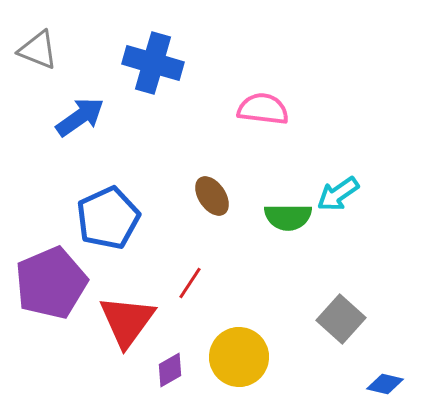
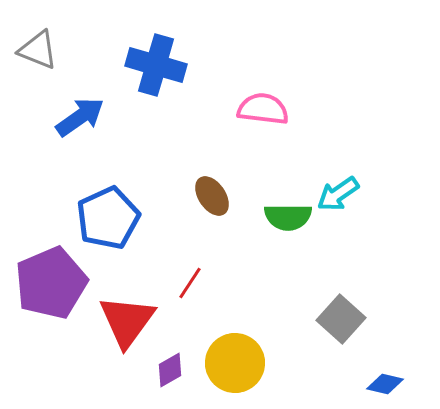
blue cross: moved 3 px right, 2 px down
yellow circle: moved 4 px left, 6 px down
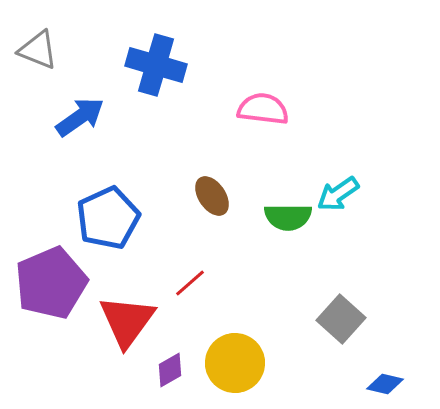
red line: rotated 16 degrees clockwise
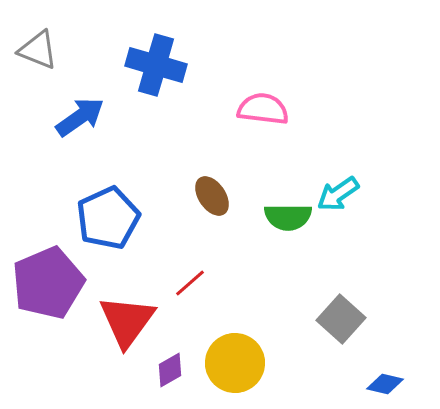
purple pentagon: moved 3 px left
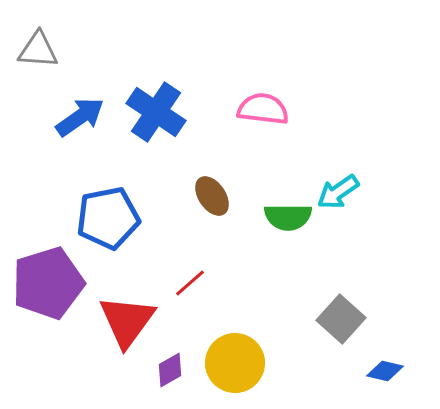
gray triangle: rotated 18 degrees counterclockwise
blue cross: moved 47 px down; rotated 18 degrees clockwise
cyan arrow: moved 2 px up
blue pentagon: rotated 14 degrees clockwise
purple pentagon: rotated 6 degrees clockwise
blue diamond: moved 13 px up
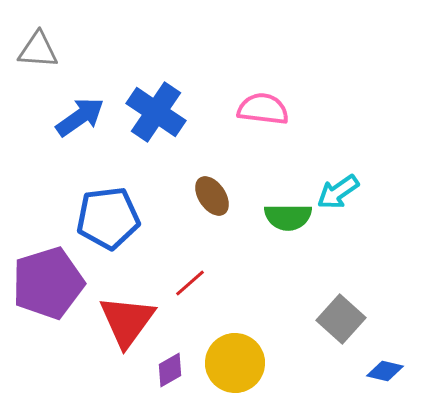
blue pentagon: rotated 4 degrees clockwise
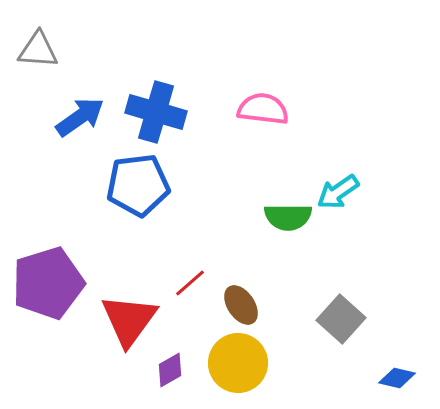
blue cross: rotated 18 degrees counterclockwise
brown ellipse: moved 29 px right, 109 px down
blue pentagon: moved 30 px right, 33 px up
red triangle: moved 2 px right, 1 px up
yellow circle: moved 3 px right
blue diamond: moved 12 px right, 7 px down
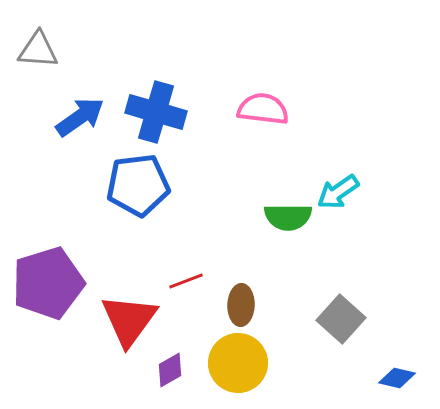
red line: moved 4 px left, 2 px up; rotated 20 degrees clockwise
brown ellipse: rotated 36 degrees clockwise
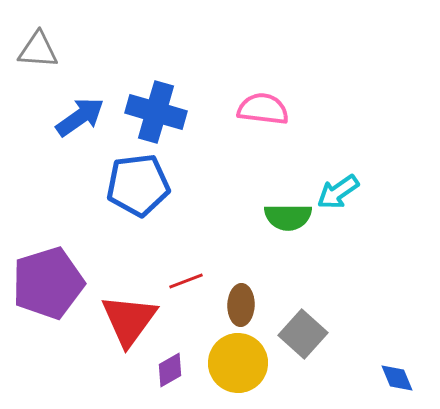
gray square: moved 38 px left, 15 px down
blue diamond: rotated 54 degrees clockwise
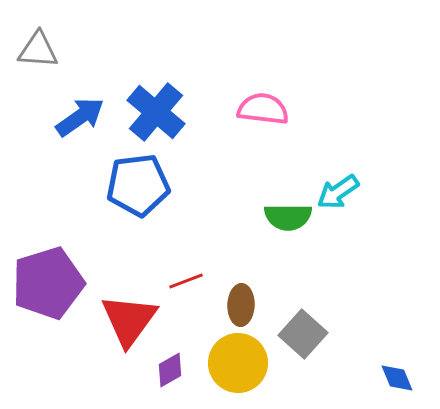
blue cross: rotated 24 degrees clockwise
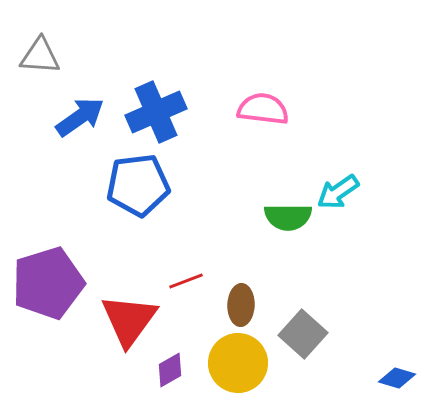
gray triangle: moved 2 px right, 6 px down
blue cross: rotated 26 degrees clockwise
blue diamond: rotated 51 degrees counterclockwise
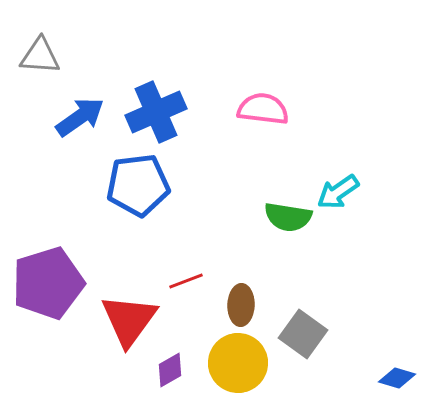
green semicircle: rotated 9 degrees clockwise
gray square: rotated 6 degrees counterclockwise
